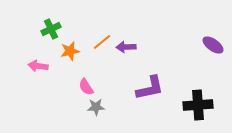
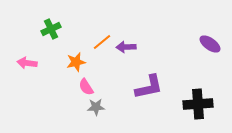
purple ellipse: moved 3 px left, 1 px up
orange star: moved 6 px right, 11 px down
pink arrow: moved 11 px left, 3 px up
purple L-shape: moved 1 px left, 1 px up
black cross: moved 1 px up
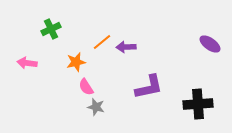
gray star: rotated 18 degrees clockwise
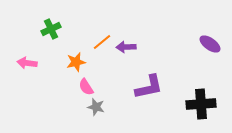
black cross: moved 3 px right
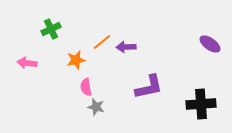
orange star: moved 2 px up
pink semicircle: rotated 24 degrees clockwise
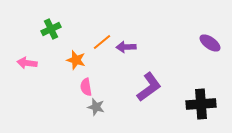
purple ellipse: moved 1 px up
orange star: rotated 30 degrees clockwise
purple L-shape: rotated 24 degrees counterclockwise
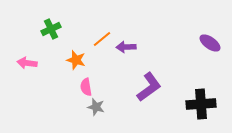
orange line: moved 3 px up
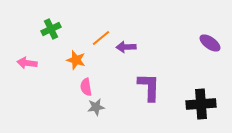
orange line: moved 1 px left, 1 px up
purple L-shape: rotated 52 degrees counterclockwise
gray star: rotated 24 degrees counterclockwise
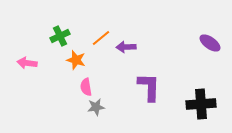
green cross: moved 9 px right, 7 px down
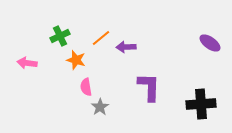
gray star: moved 4 px right; rotated 24 degrees counterclockwise
